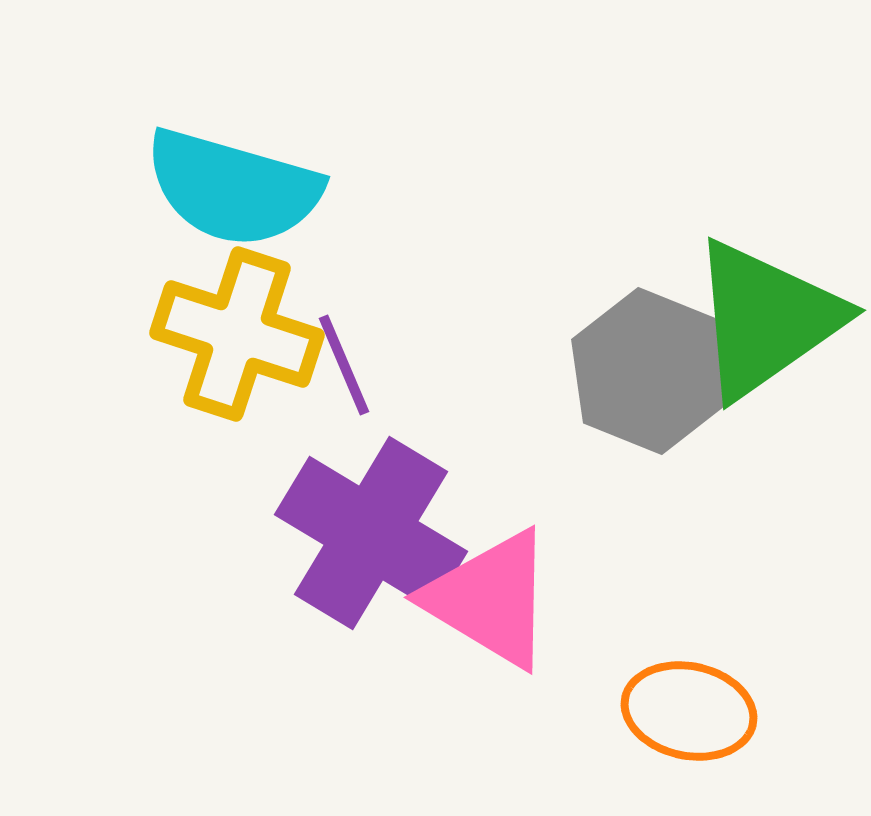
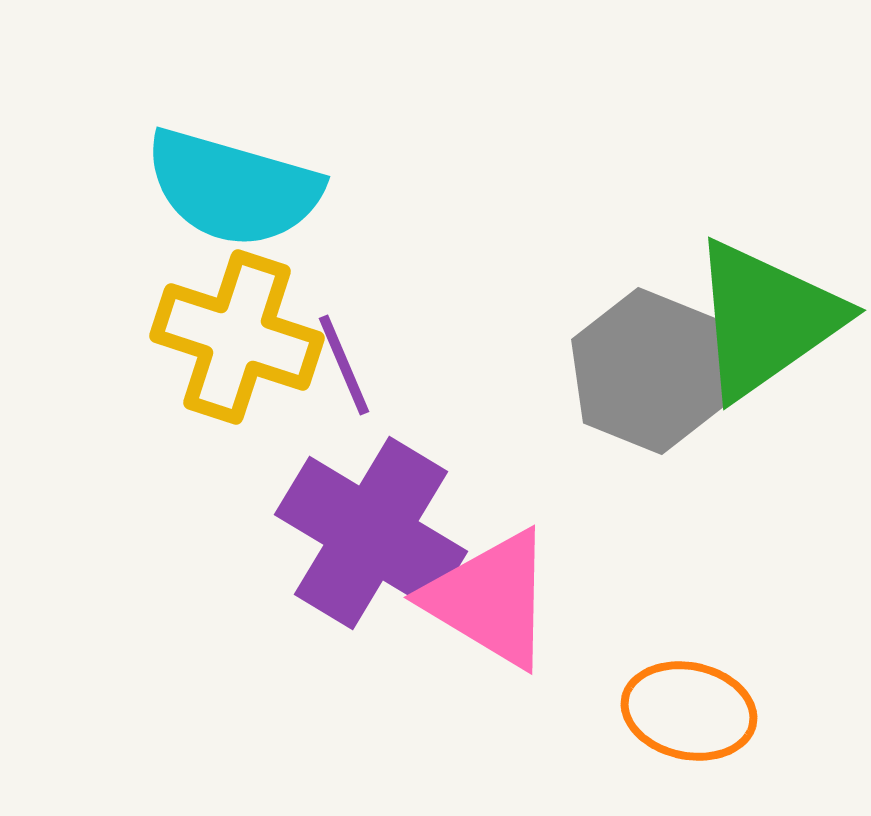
yellow cross: moved 3 px down
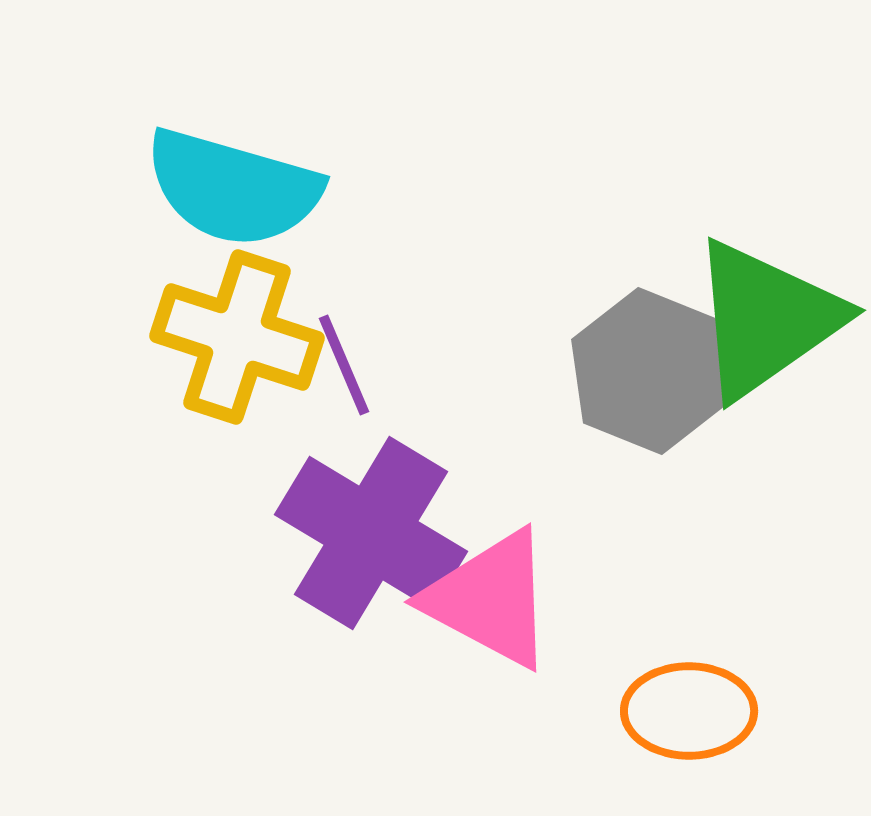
pink triangle: rotated 3 degrees counterclockwise
orange ellipse: rotated 12 degrees counterclockwise
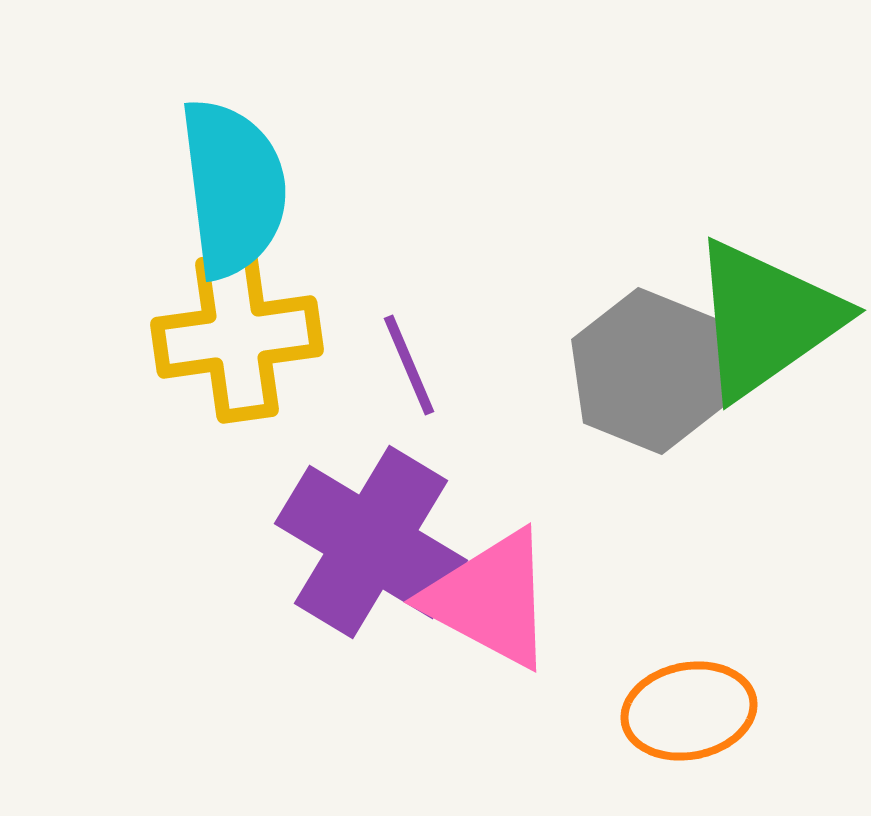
cyan semicircle: rotated 113 degrees counterclockwise
yellow cross: rotated 26 degrees counterclockwise
purple line: moved 65 px right
purple cross: moved 9 px down
orange ellipse: rotated 11 degrees counterclockwise
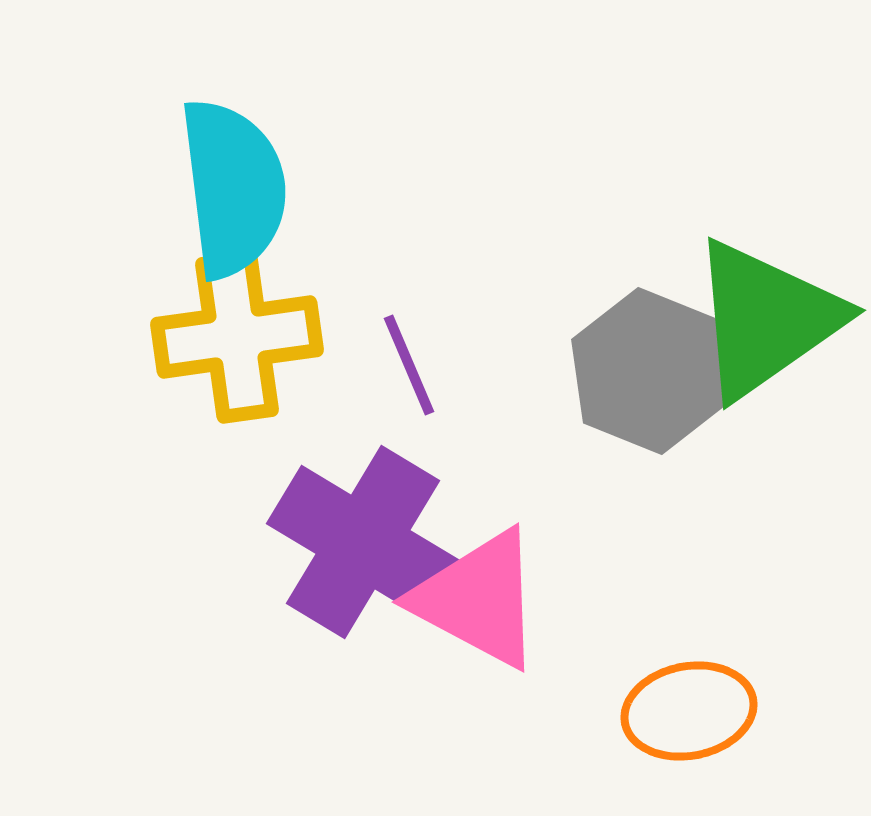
purple cross: moved 8 px left
pink triangle: moved 12 px left
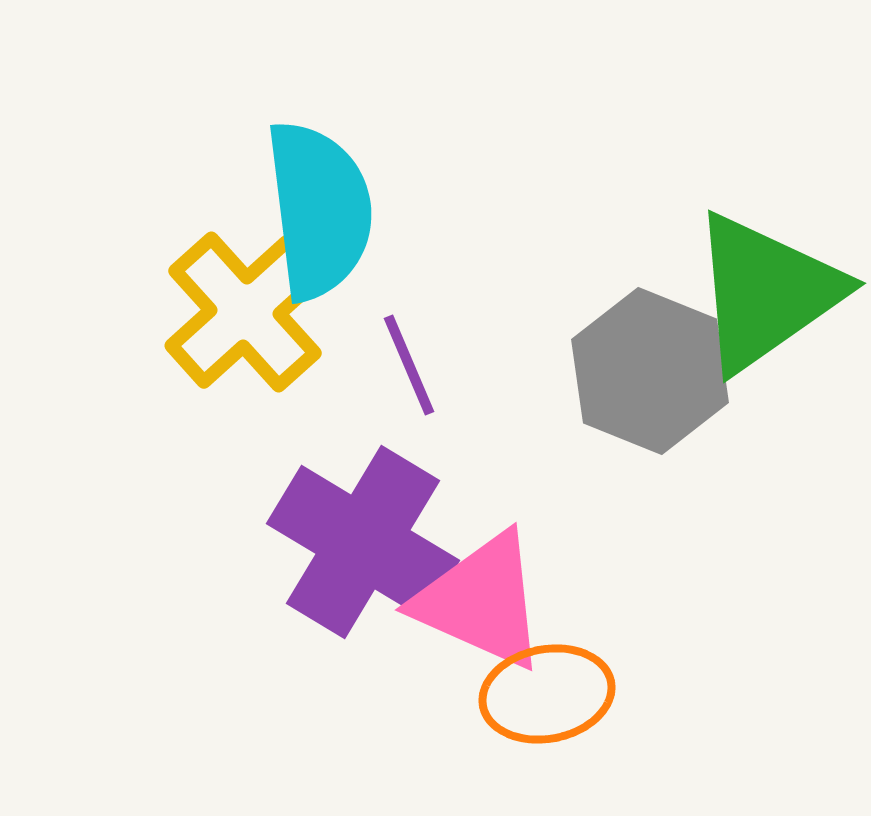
cyan semicircle: moved 86 px right, 22 px down
green triangle: moved 27 px up
yellow cross: moved 8 px right, 25 px up; rotated 34 degrees counterclockwise
pink triangle: moved 3 px right, 2 px down; rotated 4 degrees counterclockwise
orange ellipse: moved 142 px left, 17 px up
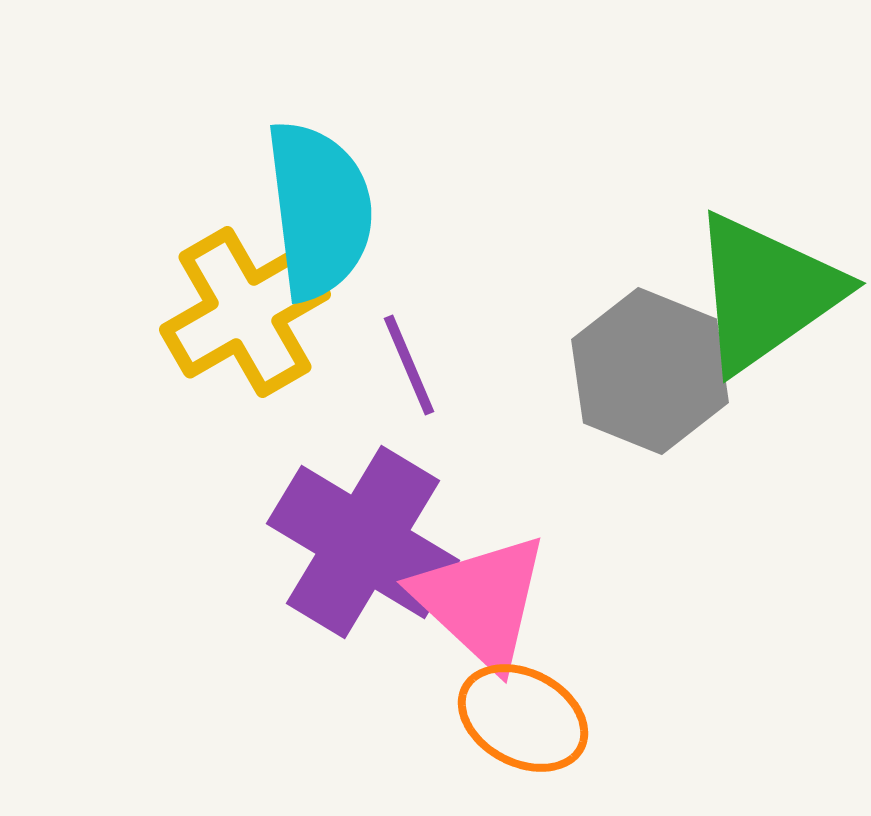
yellow cross: rotated 12 degrees clockwise
pink triangle: rotated 19 degrees clockwise
orange ellipse: moved 24 px left, 24 px down; rotated 39 degrees clockwise
